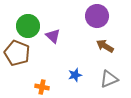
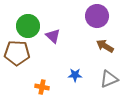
brown pentagon: rotated 20 degrees counterclockwise
blue star: rotated 16 degrees clockwise
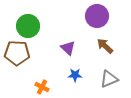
purple triangle: moved 15 px right, 12 px down
brown arrow: rotated 12 degrees clockwise
orange cross: rotated 16 degrees clockwise
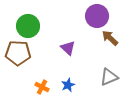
brown arrow: moved 5 px right, 8 px up
brown pentagon: moved 1 px right
blue star: moved 7 px left, 10 px down; rotated 24 degrees counterclockwise
gray triangle: moved 2 px up
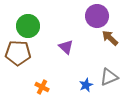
purple triangle: moved 2 px left, 1 px up
blue star: moved 18 px right
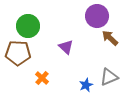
orange cross: moved 9 px up; rotated 16 degrees clockwise
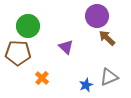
brown arrow: moved 3 px left
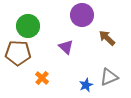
purple circle: moved 15 px left, 1 px up
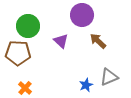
brown arrow: moved 9 px left, 3 px down
purple triangle: moved 5 px left, 6 px up
orange cross: moved 17 px left, 10 px down
